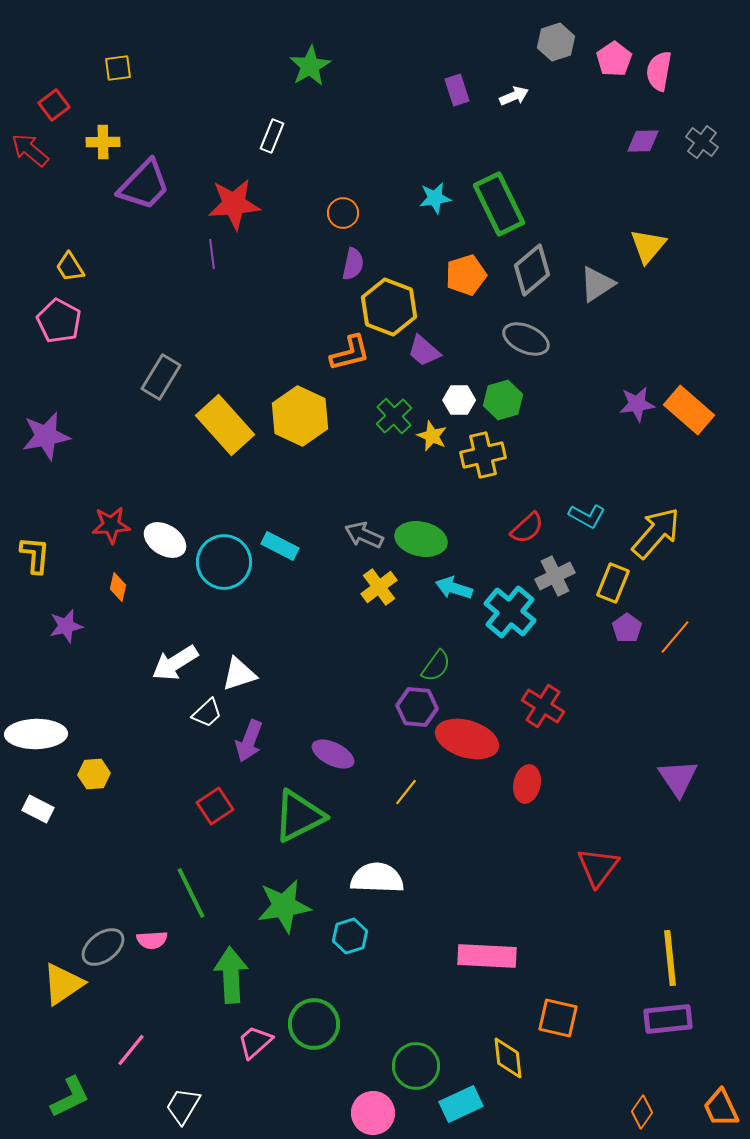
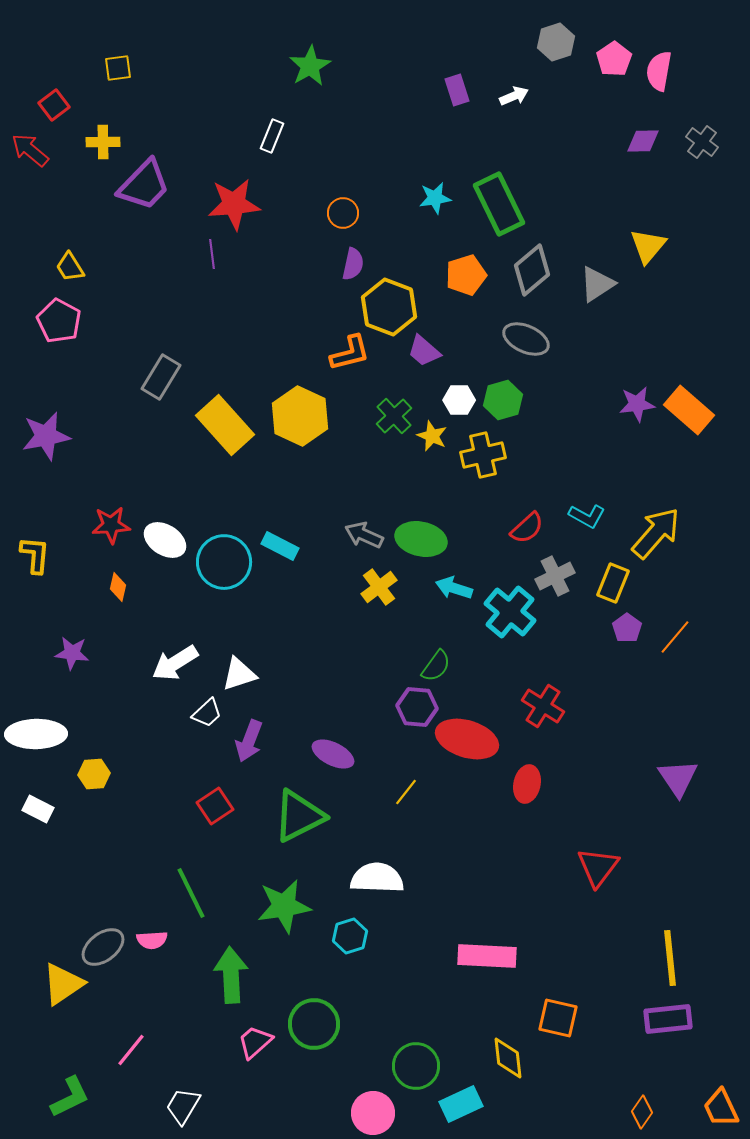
purple star at (66, 626): moved 6 px right, 27 px down; rotated 20 degrees clockwise
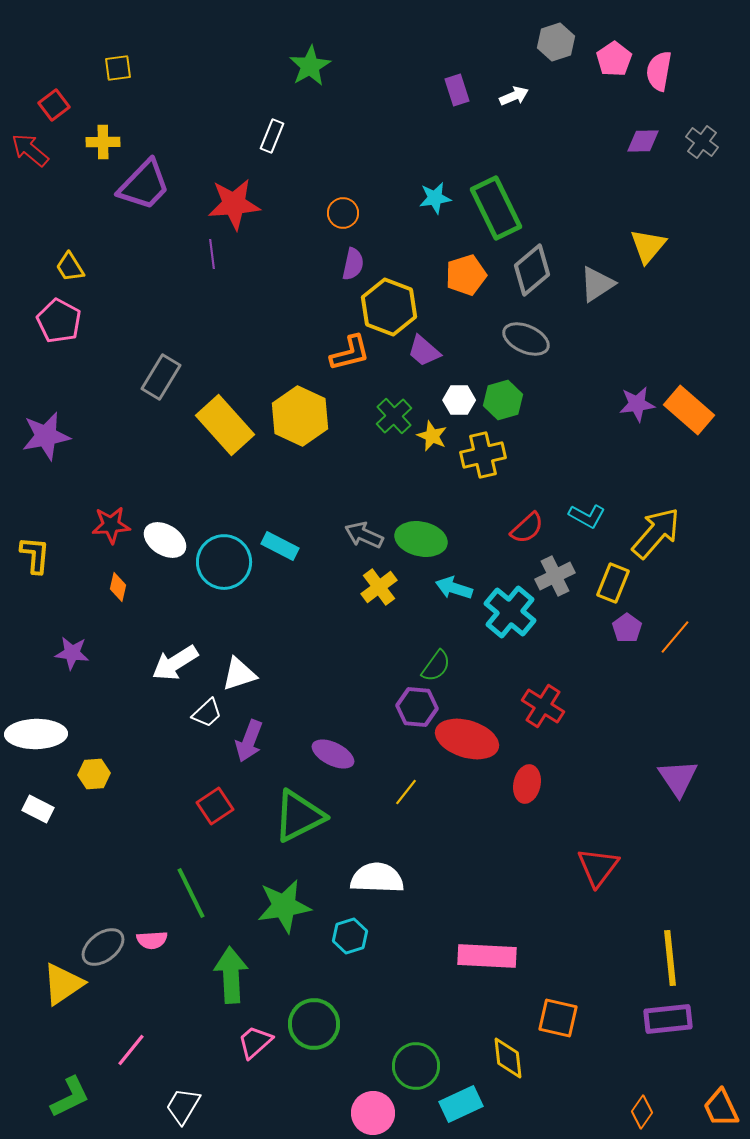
green rectangle at (499, 204): moved 3 px left, 4 px down
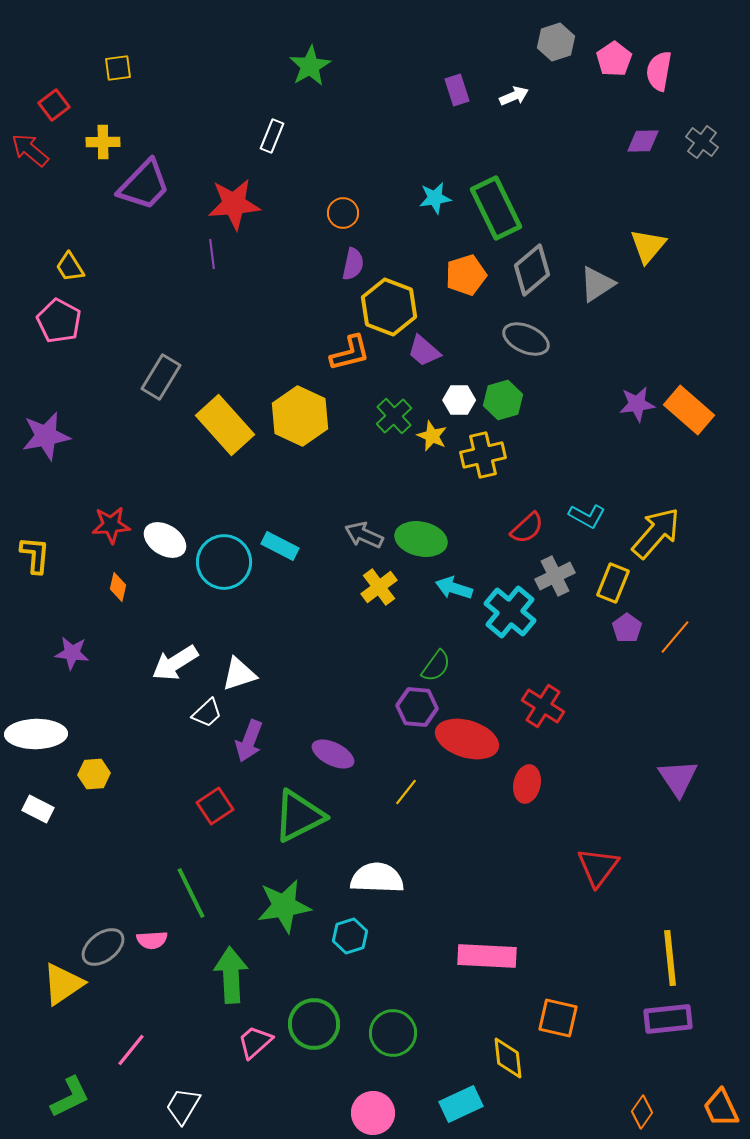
green circle at (416, 1066): moved 23 px left, 33 px up
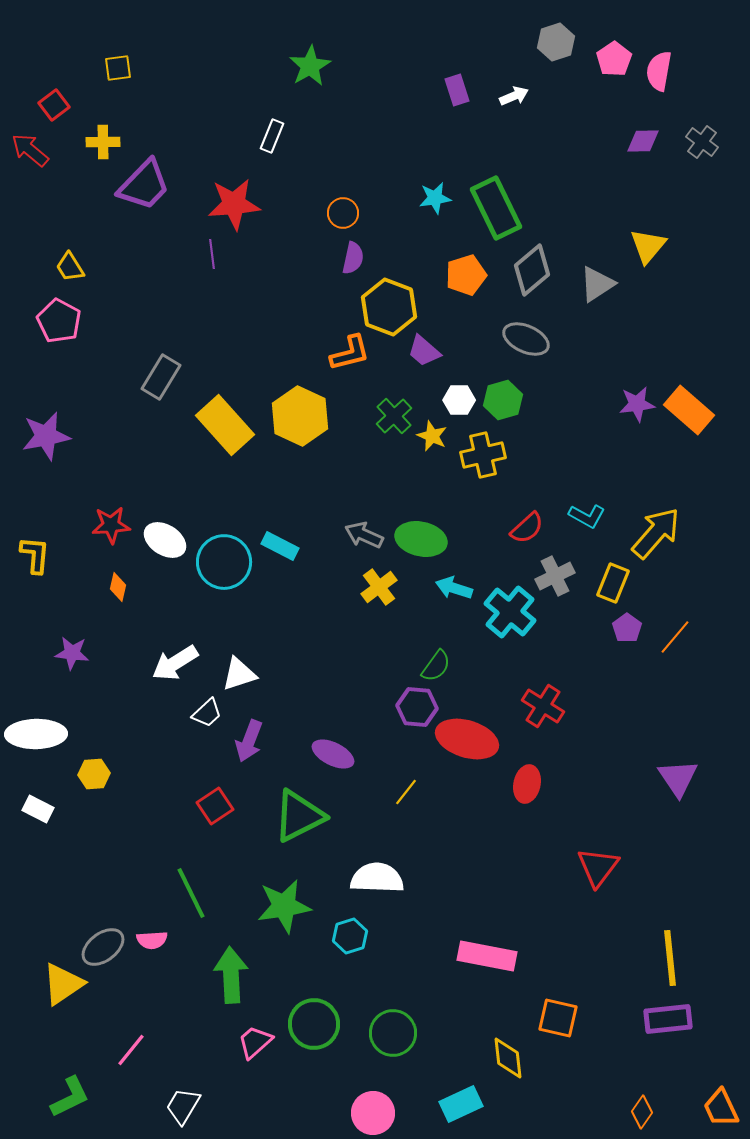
purple semicircle at (353, 264): moved 6 px up
pink rectangle at (487, 956): rotated 8 degrees clockwise
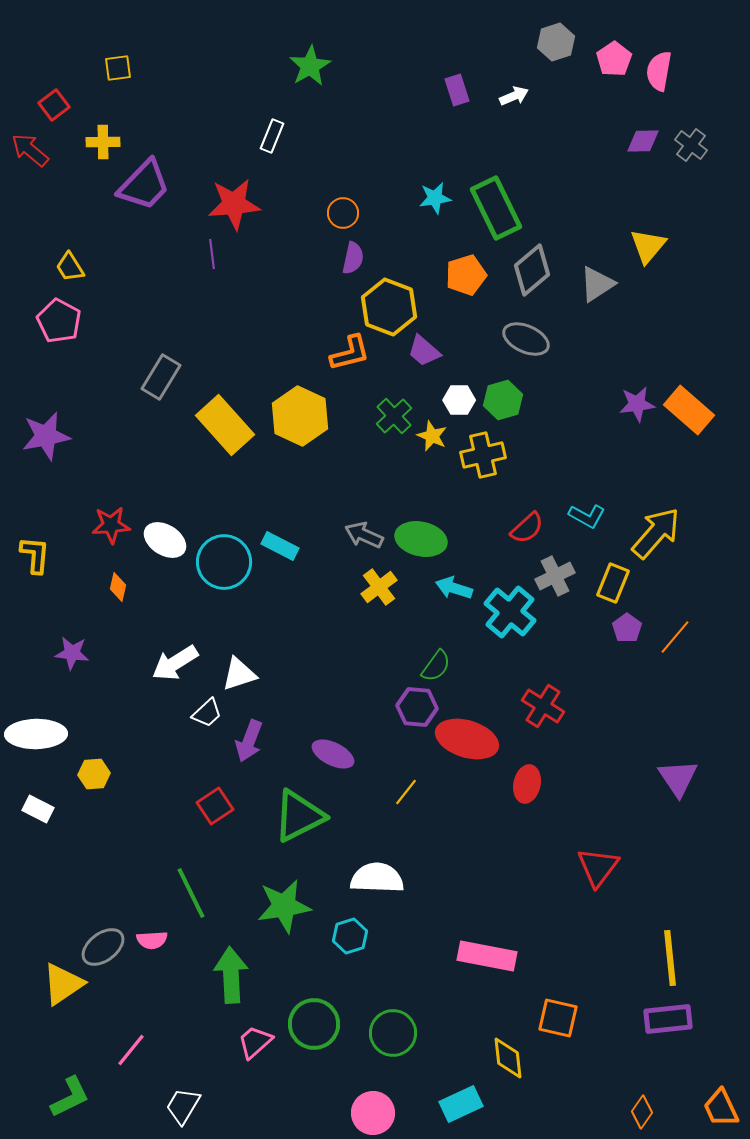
gray cross at (702, 142): moved 11 px left, 3 px down
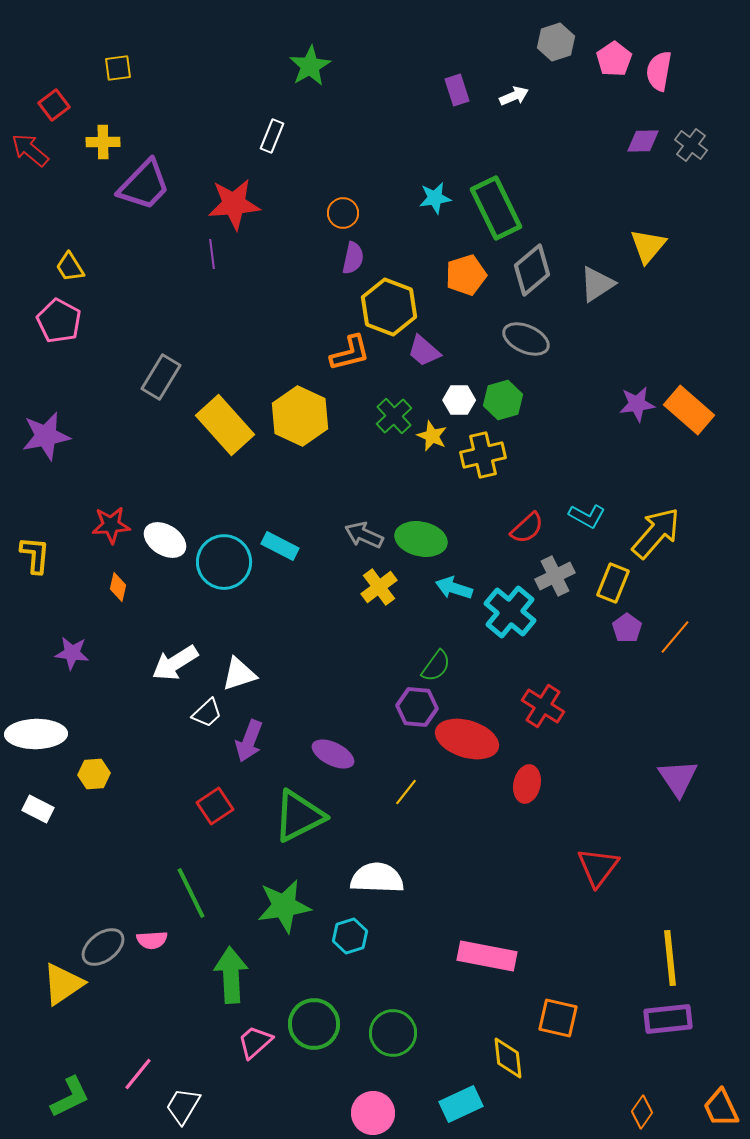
pink line at (131, 1050): moved 7 px right, 24 px down
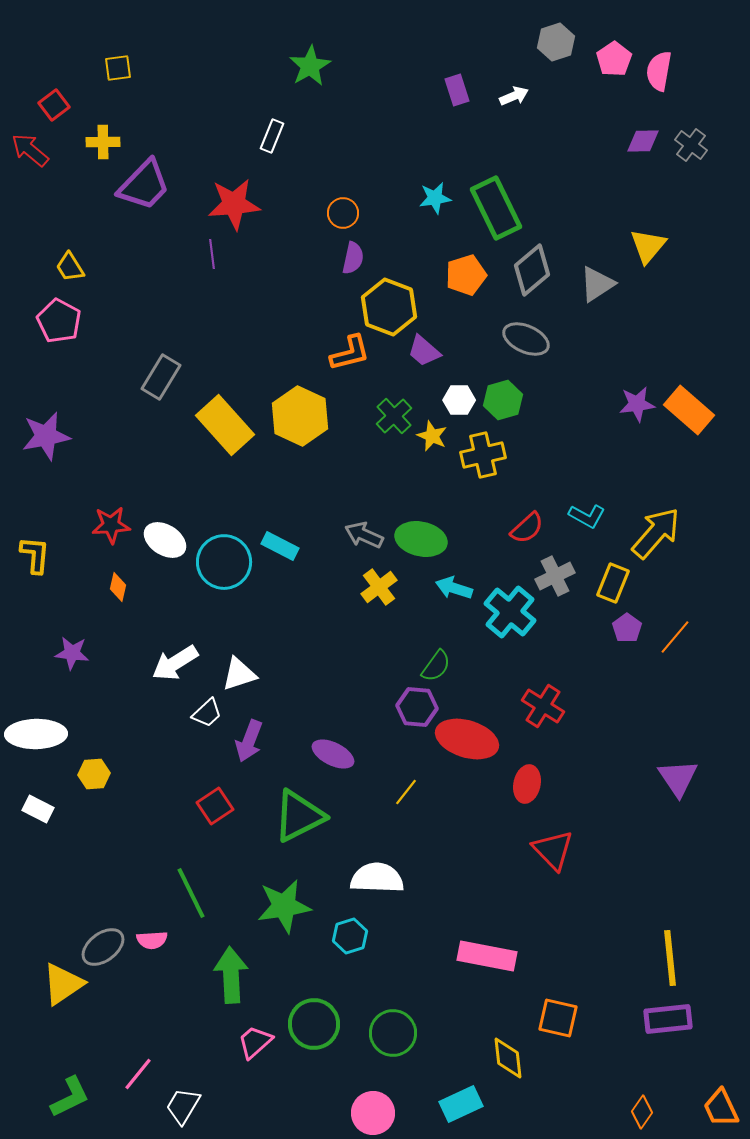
red triangle at (598, 867): moved 45 px left, 17 px up; rotated 21 degrees counterclockwise
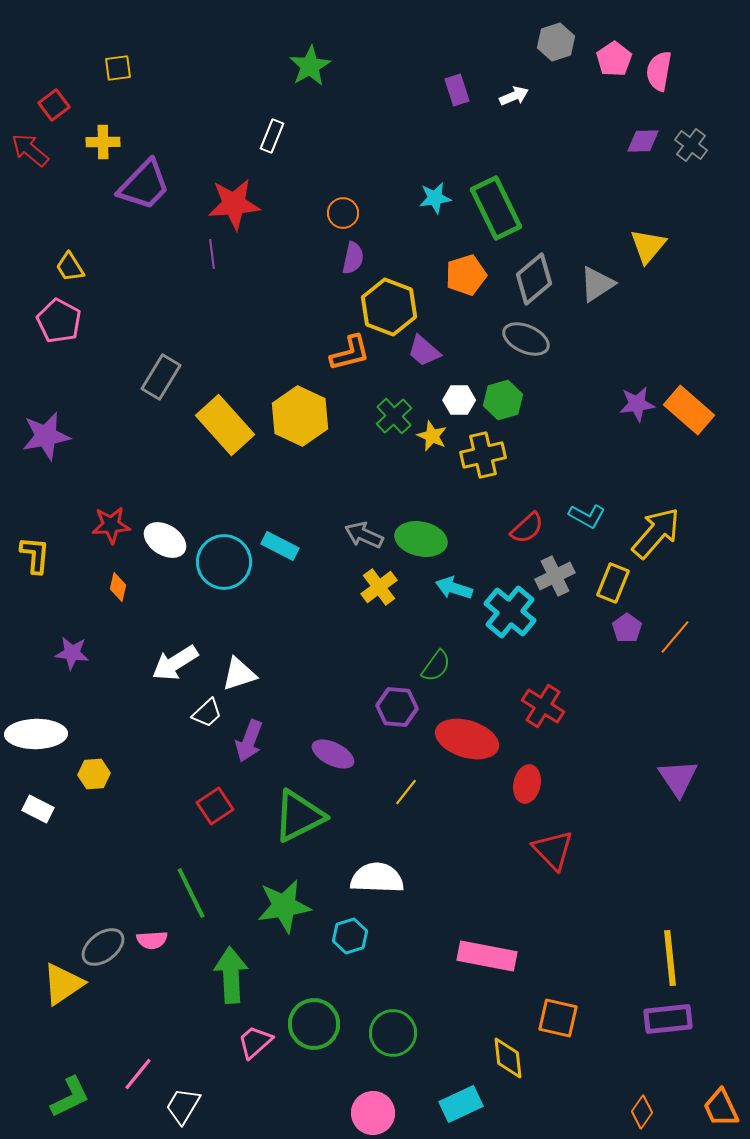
gray diamond at (532, 270): moved 2 px right, 9 px down
purple hexagon at (417, 707): moved 20 px left
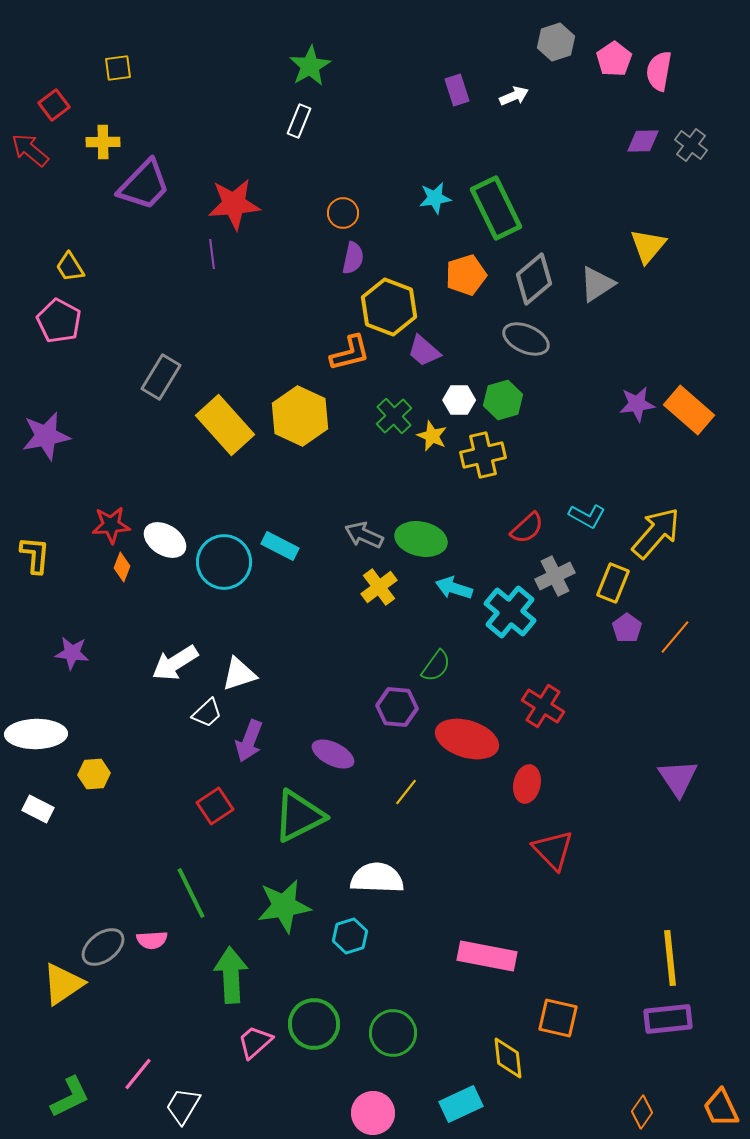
white rectangle at (272, 136): moved 27 px right, 15 px up
orange diamond at (118, 587): moved 4 px right, 20 px up; rotated 8 degrees clockwise
